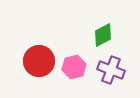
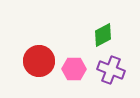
pink hexagon: moved 2 px down; rotated 15 degrees clockwise
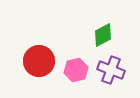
pink hexagon: moved 2 px right, 1 px down; rotated 15 degrees counterclockwise
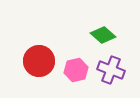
green diamond: rotated 70 degrees clockwise
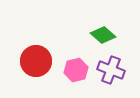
red circle: moved 3 px left
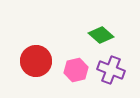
green diamond: moved 2 px left
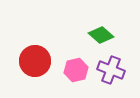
red circle: moved 1 px left
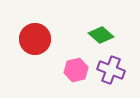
red circle: moved 22 px up
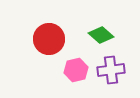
red circle: moved 14 px right
purple cross: rotated 28 degrees counterclockwise
